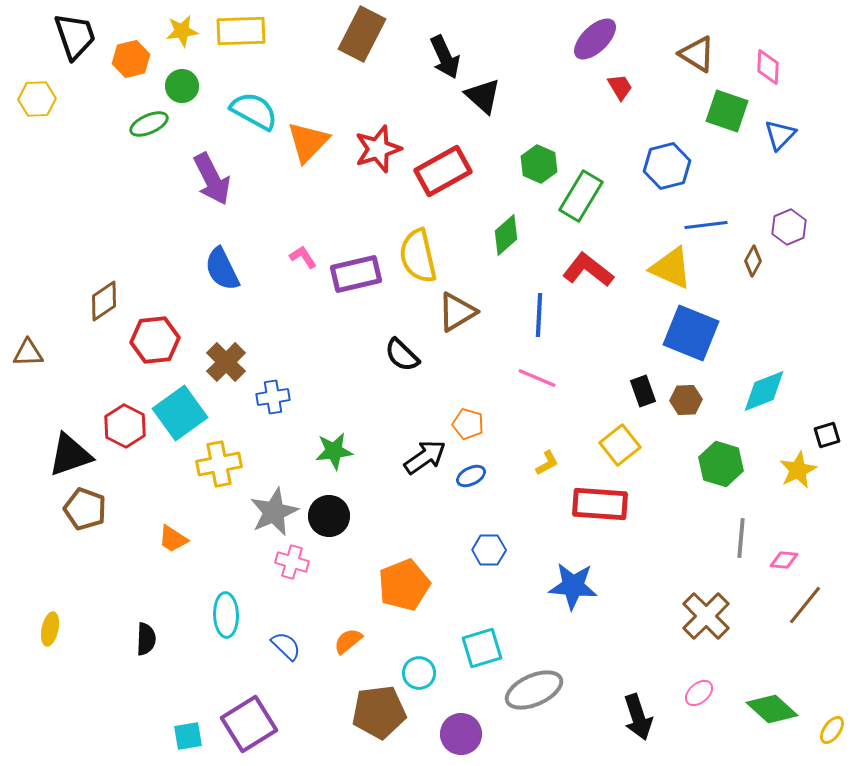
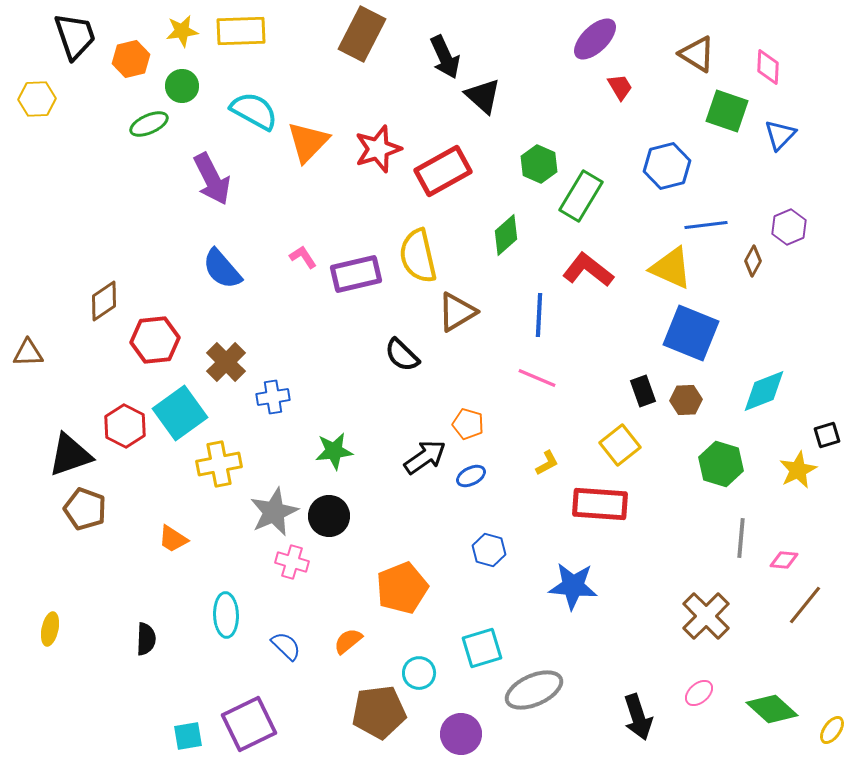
blue semicircle at (222, 269): rotated 15 degrees counterclockwise
blue hexagon at (489, 550): rotated 16 degrees clockwise
orange pentagon at (404, 585): moved 2 px left, 3 px down
purple square at (249, 724): rotated 6 degrees clockwise
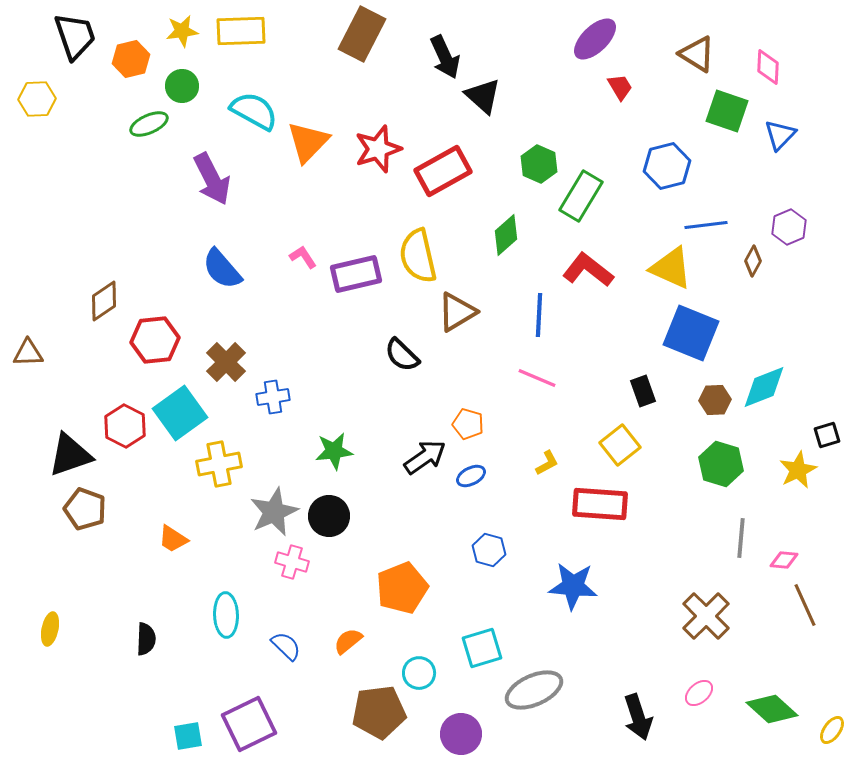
cyan diamond at (764, 391): moved 4 px up
brown hexagon at (686, 400): moved 29 px right
brown line at (805, 605): rotated 63 degrees counterclockwise
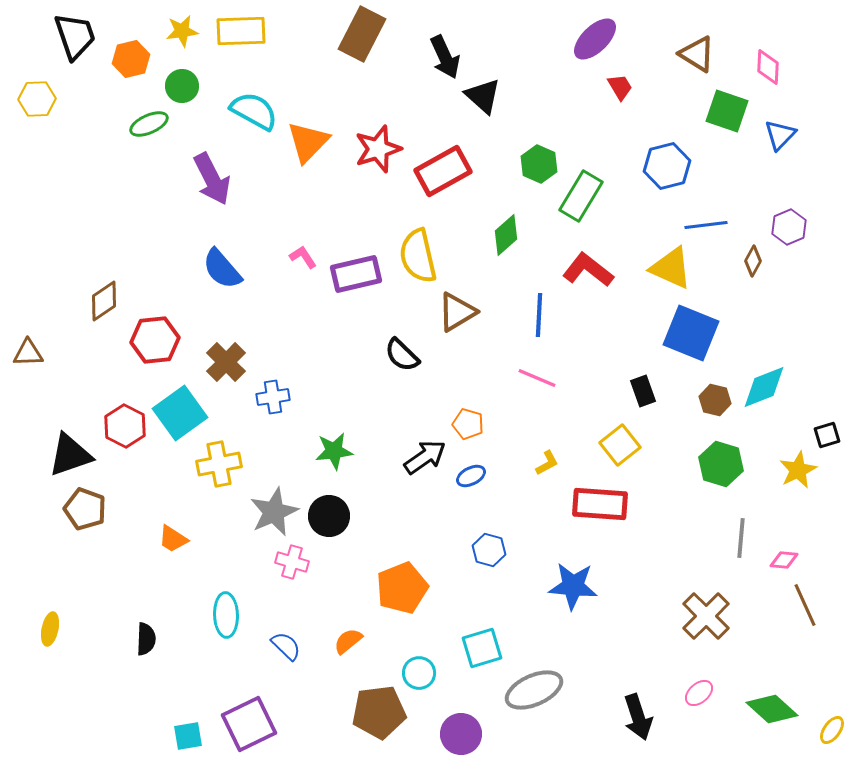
brown hexagon at (715, 400): rotated 16 degrees clockwise
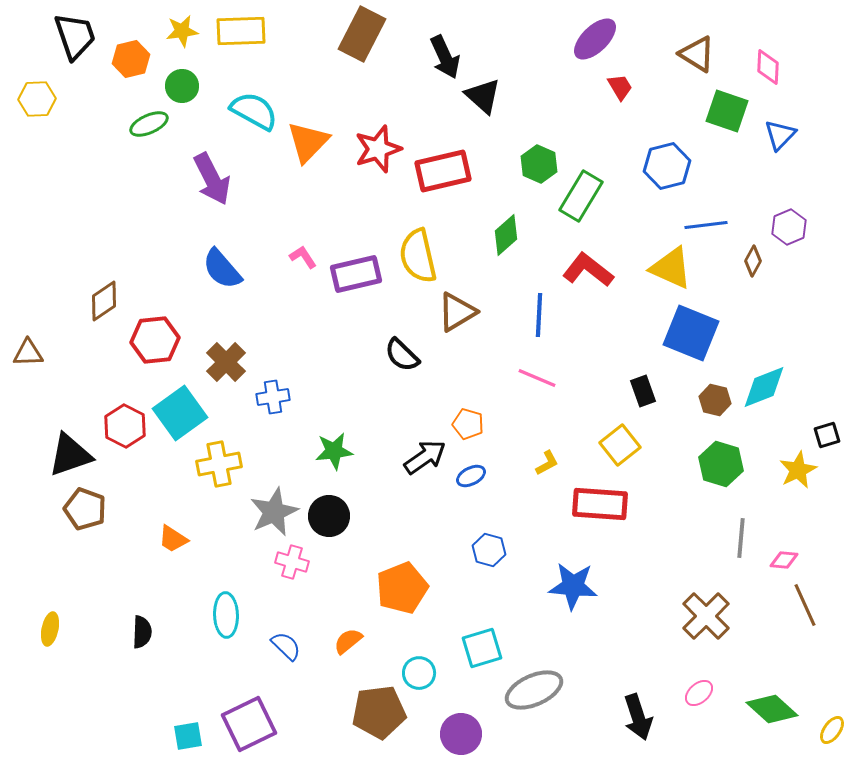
red rectangle at (443, 171): rotated 16 degrees clockwise
black semicircle at (146, 639): moved 4 px left, 7 px up
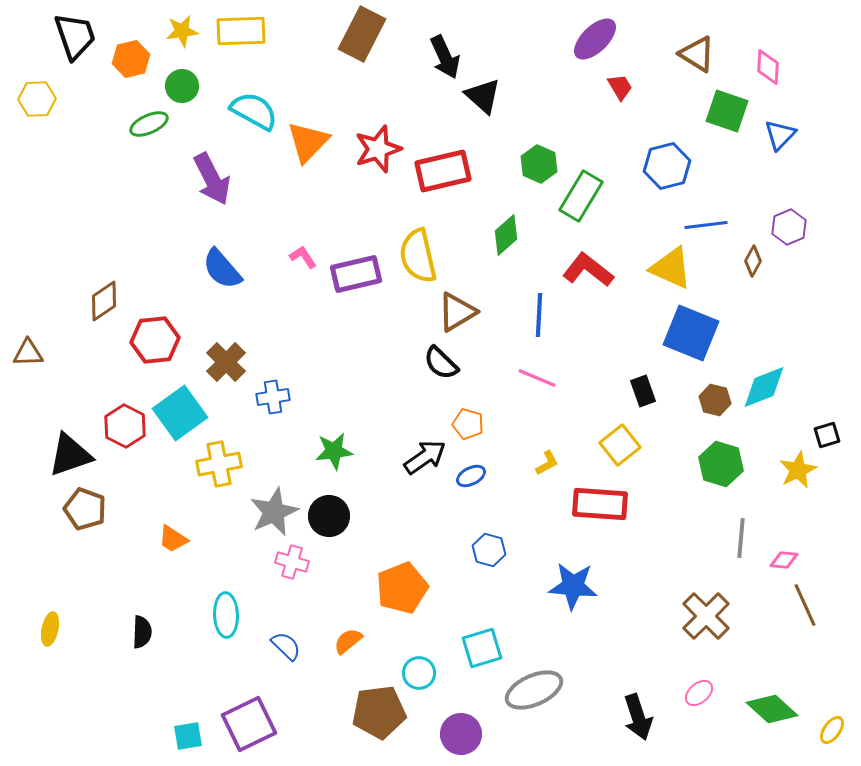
black semicircle at (402, 355): moved 39 px right, 8 px down
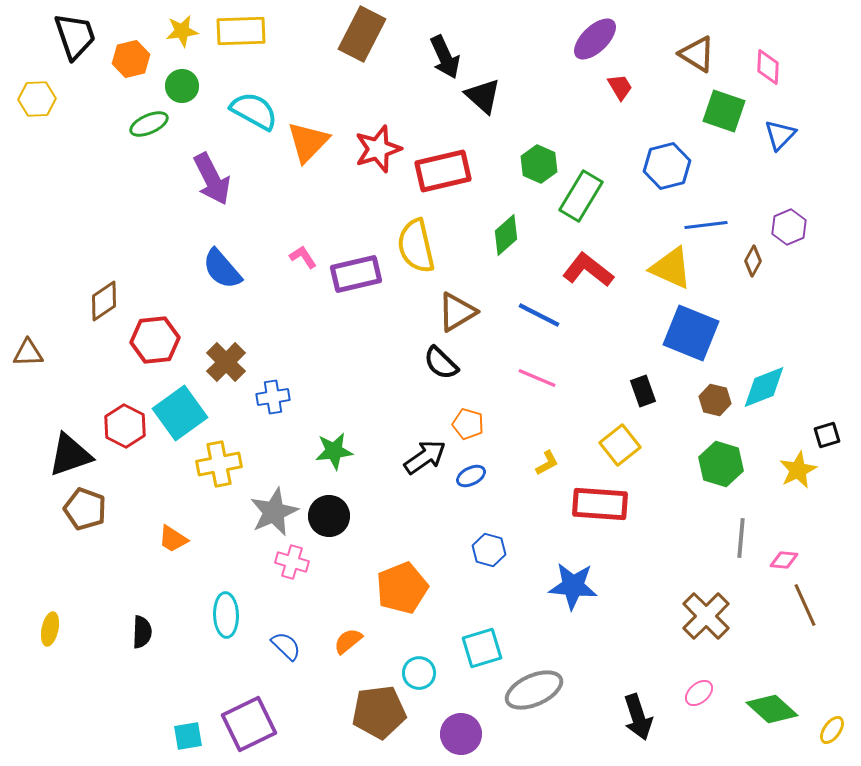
green square at (727, 111): moved 3 px left
yellow semicircle at (418, 256): moved 2 px left, 10 px up
blue line at (539, 315): rotated 66 degrees counterclockwise
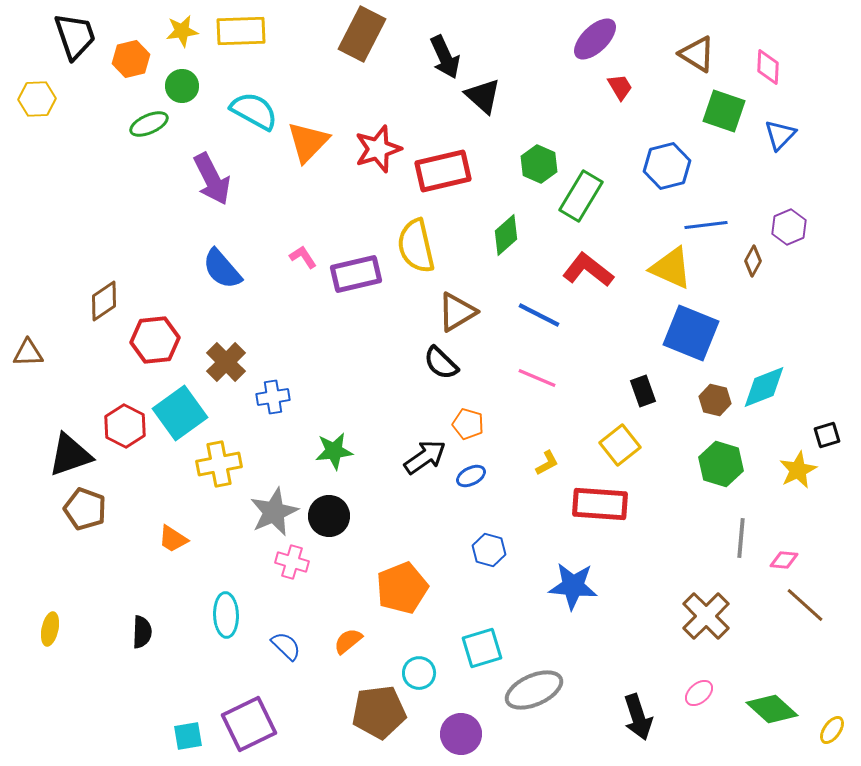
brown line at (805, 605): rotated 24 degrees counterclockwise
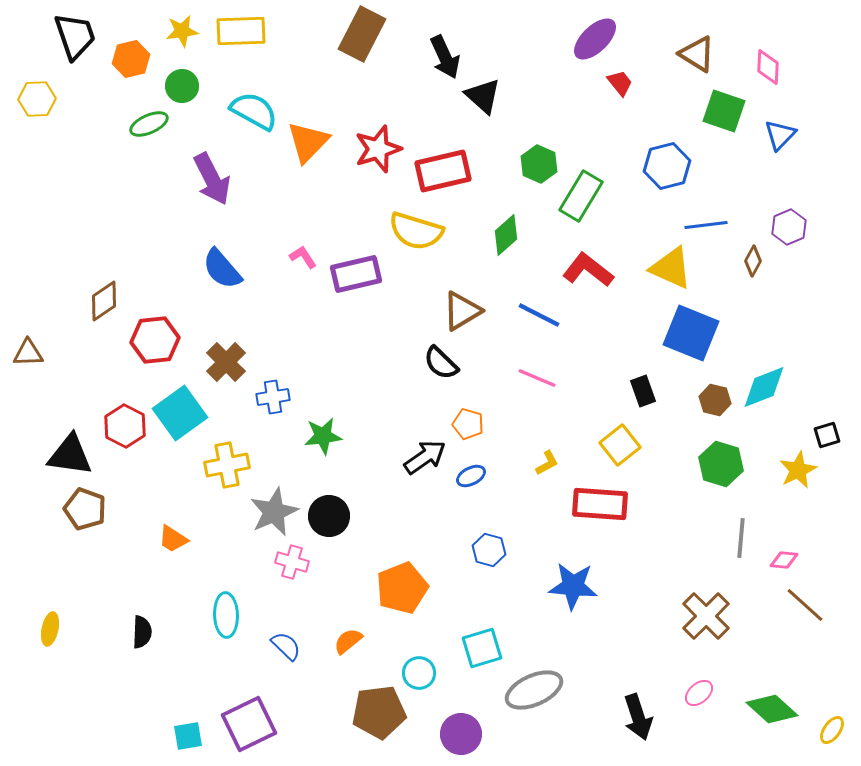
red trapezoid at (620, 87): moved 4 px up; rotated 8 degrees counterclockwise
yellow semicircle at (416, 246): moved 15 px up; rotated 60 degrees counterclockwise
brown triangle at (457, 312): moved 5 px right, 1 px up
green star at (334, 451): moved 11 px left, 15 px up
black triangle at (70, 455): rotated 27 degrees clockwise
yellow cross at (219, 464): moved 8 px right, 1 px down
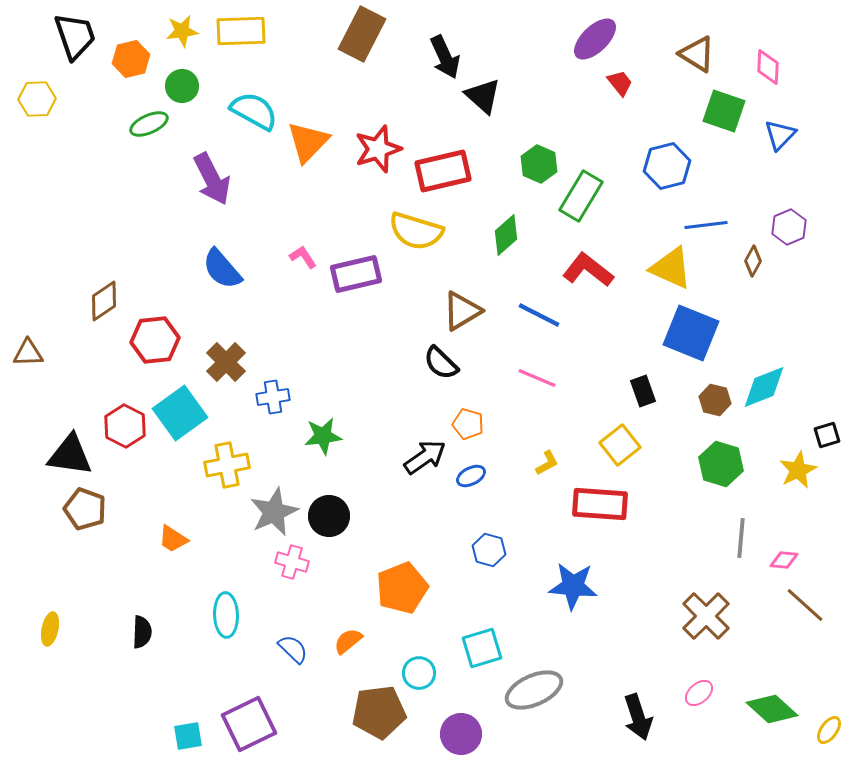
blue semicircle at (286, 646): moved 7 px right, 3 px down
yellow ellipse at (832, 730): moved 3 px left
